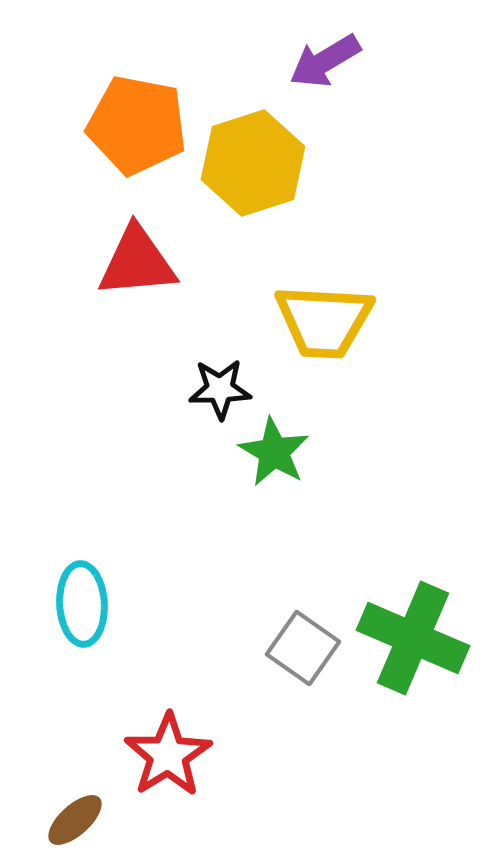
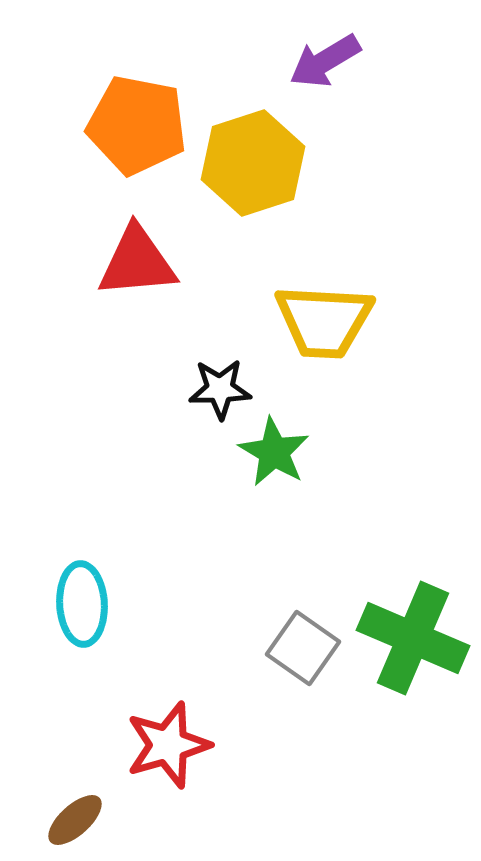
red star: moved 10 px up; rotated 16 degrees clockwise
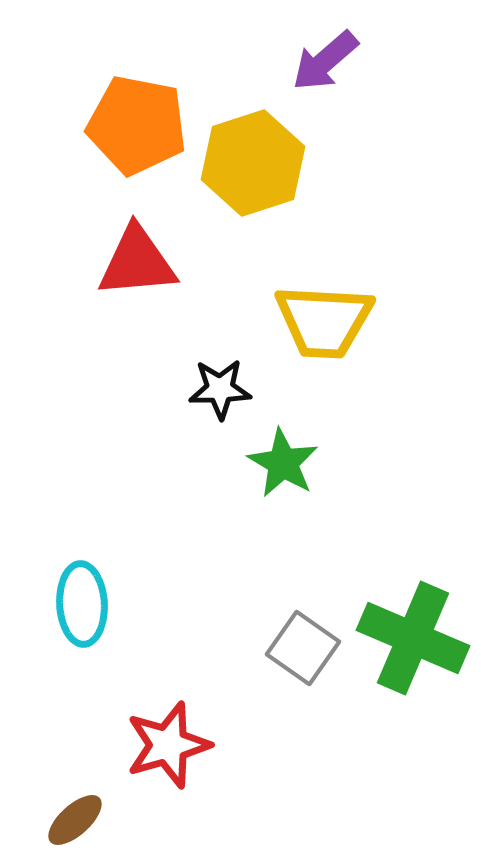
purple arrow: rotated 10 degrees counterclockwise
green star: moved 9 px right, 11 px down
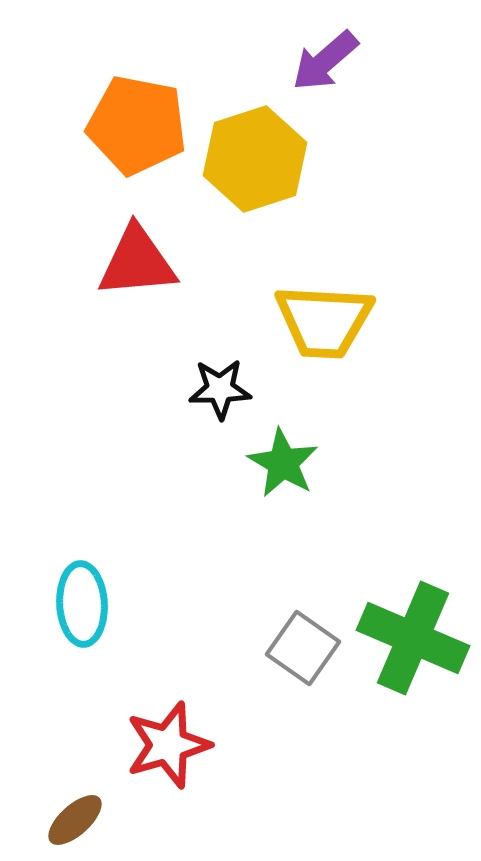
yellow hexagon: moved 2 px right, 4 px up
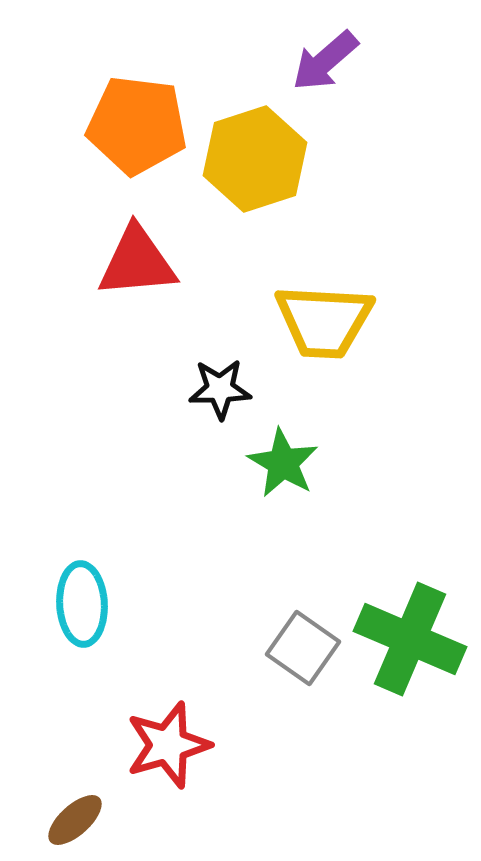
orange pentagon: rotated 4 degrees counterclockwise
green cross: moved 3 px left, 1 px down
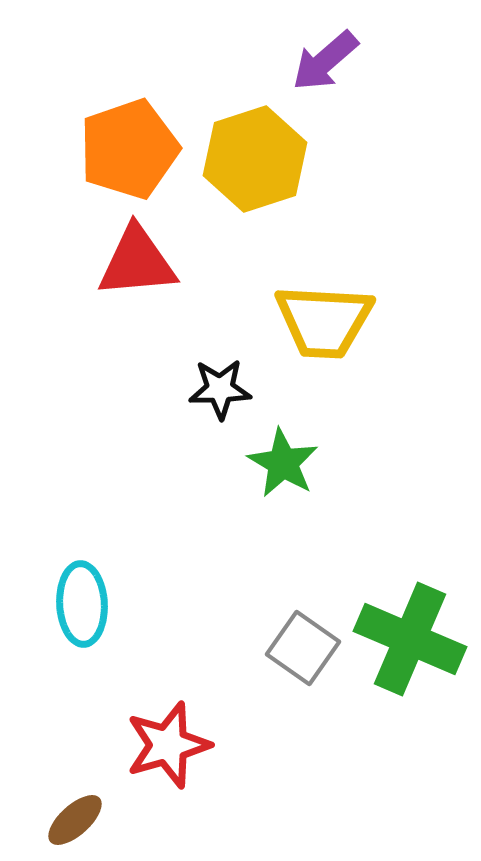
orange pentagon: moved 8 px left, 24 px down; rotated 26 degrees counterclockwise
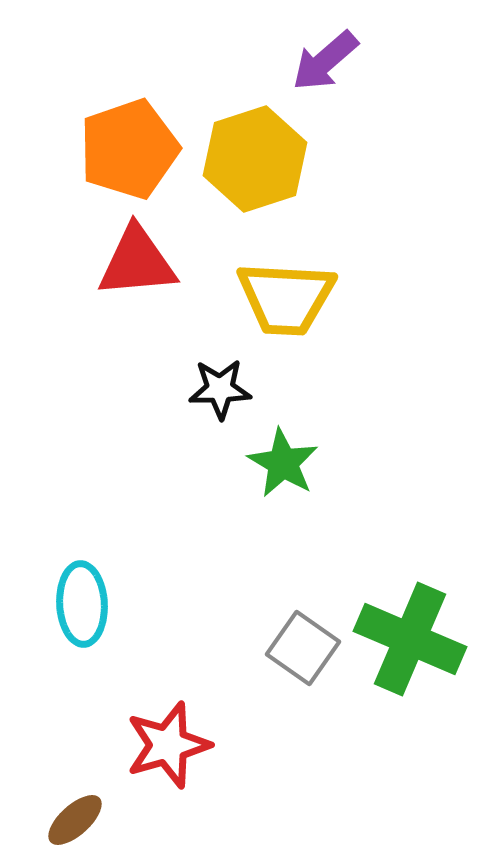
yellow trapezoid: moved 38 px left, 23 px up
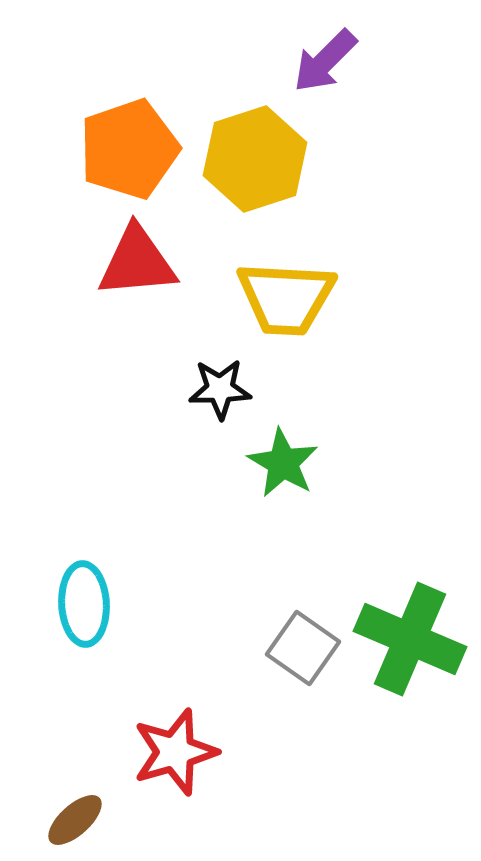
purple arrow: rotated 4 degrees counterclockwise
cyan ellipse: moved 2 px right
red star: moved 7 px right, 7 px down
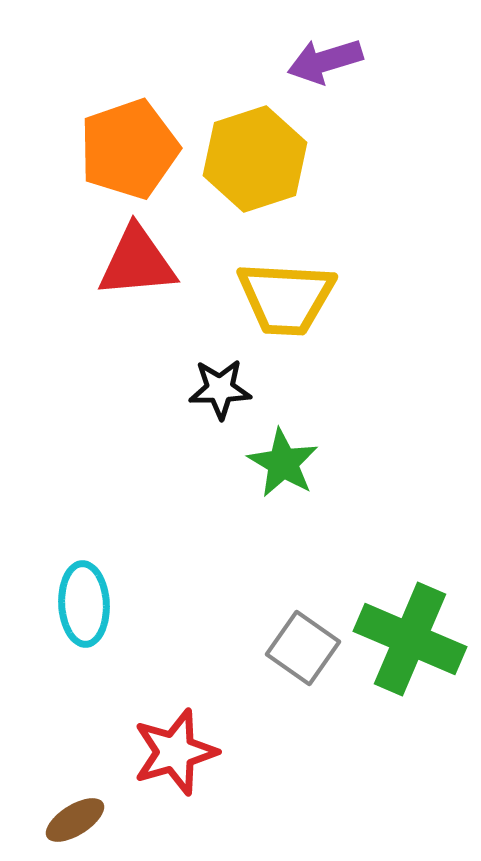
purple arrow: rotated 28 degrees clockwise
brown ellipse: rotated 10 degrees clockwise
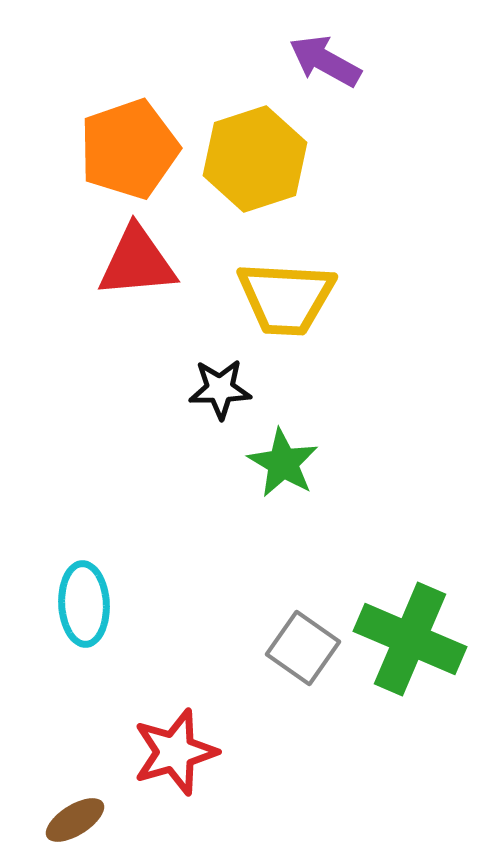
purple arrow: rotated 46 degrees clockwise
